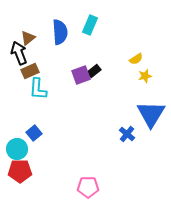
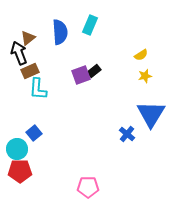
yellow semicircle: moved 5 px right, 4 px up
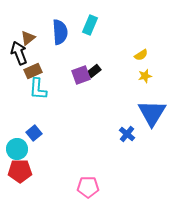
brown rectangle: moved 3 px right
blue triangle: moved 1 px right, 1 px up
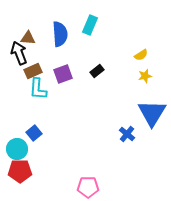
blue semicircle: moved 2 px down
brown triangle: rotated 42 degrees clockwise
black rectangle: moved 3 px right
purple square: moved 18 px left, 1 px up
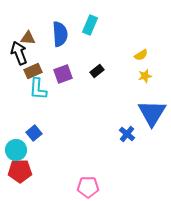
cyan circle: moved 1 px left, 1 px down
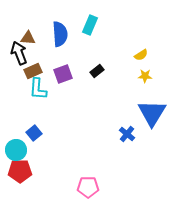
yellow star: rotated 16 degrees clockwise
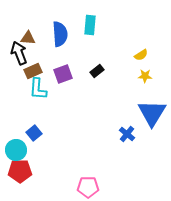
cyan rectangle: rotated 18 degrees counterclockwise
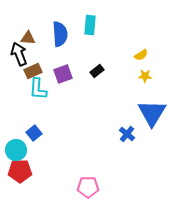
black arrow: moved 1 px down
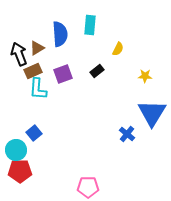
brown triangle: moved 9 px right, 10 px down; rotated 35 degrees counterclockwise
yellow semicircle: moved 23 px left, 6 px up; rotated 32 degrees counterclockwise
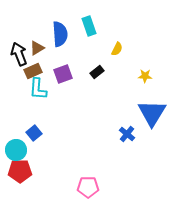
cyan rectangle: moved 1 px left, 1 px down; rotated 24 degrees counterclockwise
yellow semicircle: moved 1 px left
black rectangle: moved 1 px down
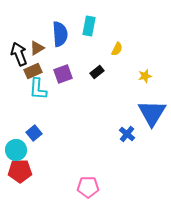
cyan rectangle: rotated 30 degrees clockwise
yellow star: rotated 16 degrees counterclockwise
